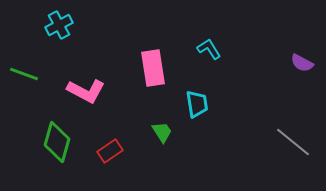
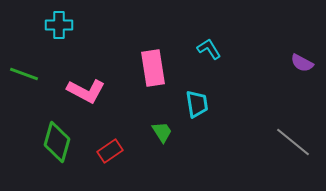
cyan cross: rotated 28 degrees clockwise
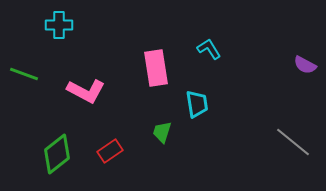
purple semicircle: moved 3 px right, 2 px down
pink rectangle: moved 3 px right
green trapezoid: rotated 130 degrees counterclockwise
green diamond: moved 12 px down; rotated 36 degrees clockwise
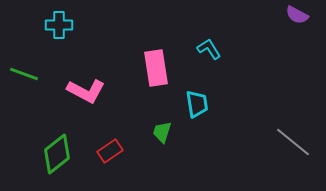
purple semicircle: moved 8 px left, 50 px up
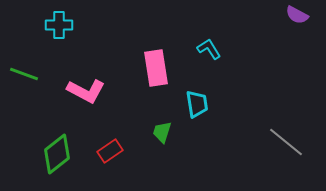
gray line: moved 7 px left
